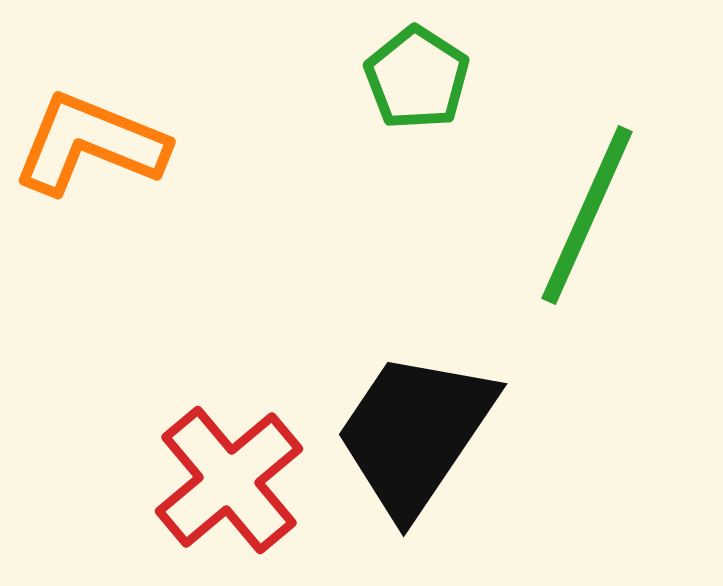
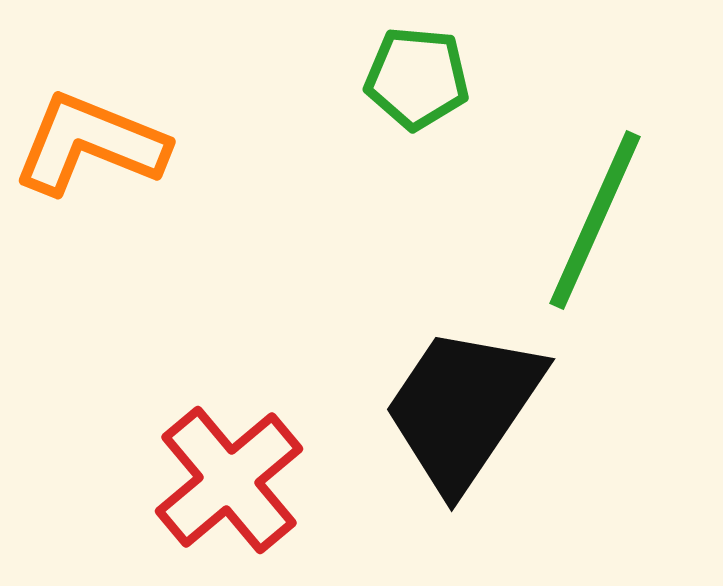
green pentagon: rotated 28 degrees counterclockwise
green line: moved 8 px right, 5 px down
black trapezoid: moved 48 px right, 25 px up
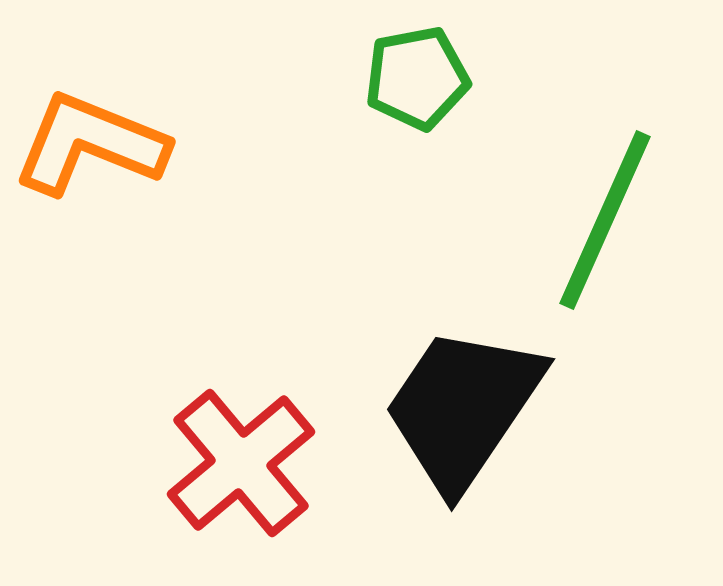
green pentagon: rotated 16 degrees counterclockwise
green line: moved 10 px right
red cross: moved 12 px right, 17 px up
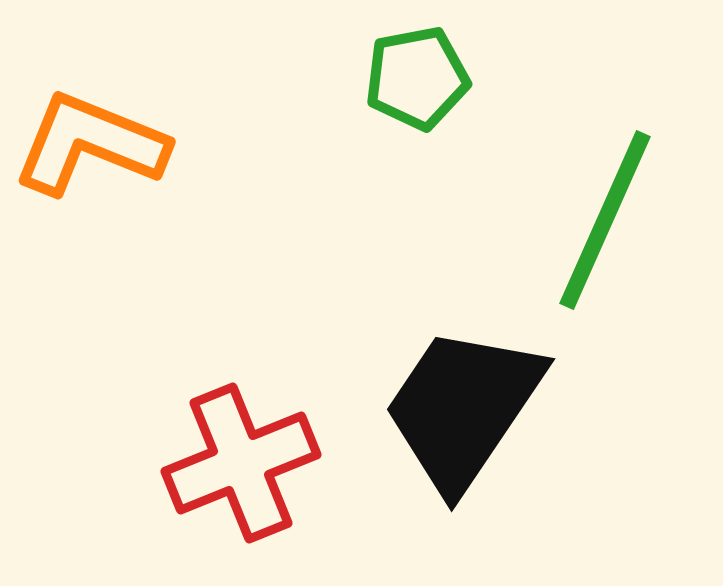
red cross: rotated 18 degrees clockwise
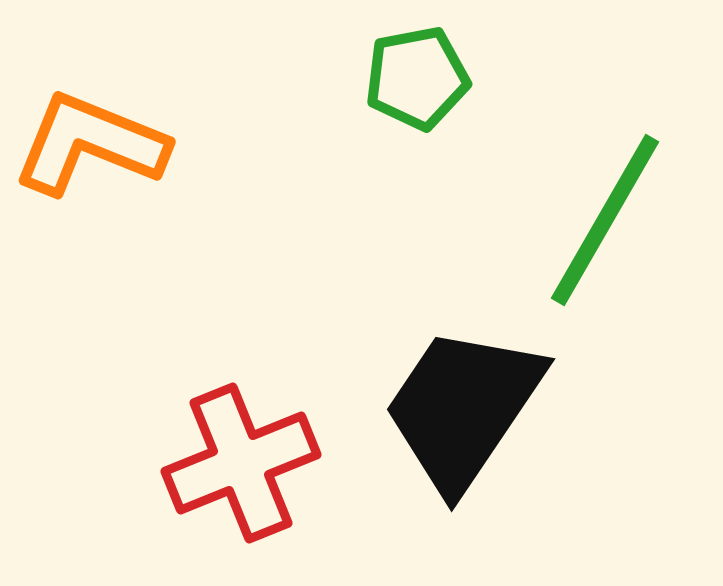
green line: rotated 6 degrees clockwise
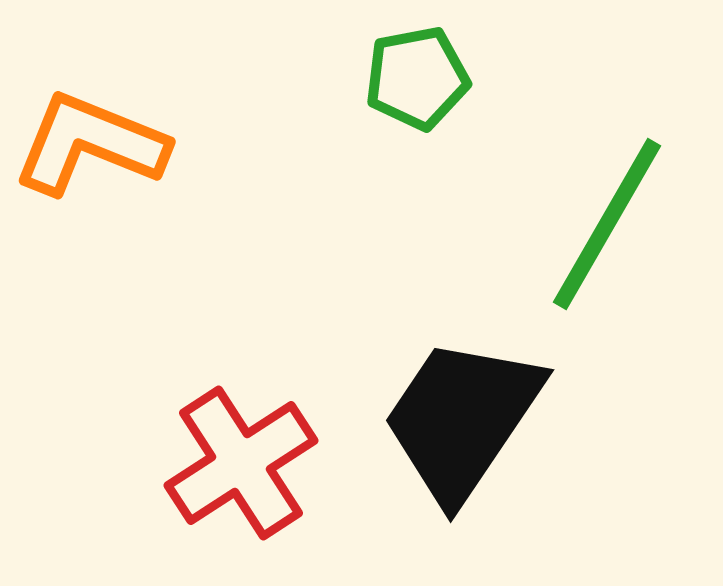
green line: moved 2 px right, 4 px down
black trapezoid: moved 1 px left, 11 px down
red cross: rotated 11 degrees counterclockwise
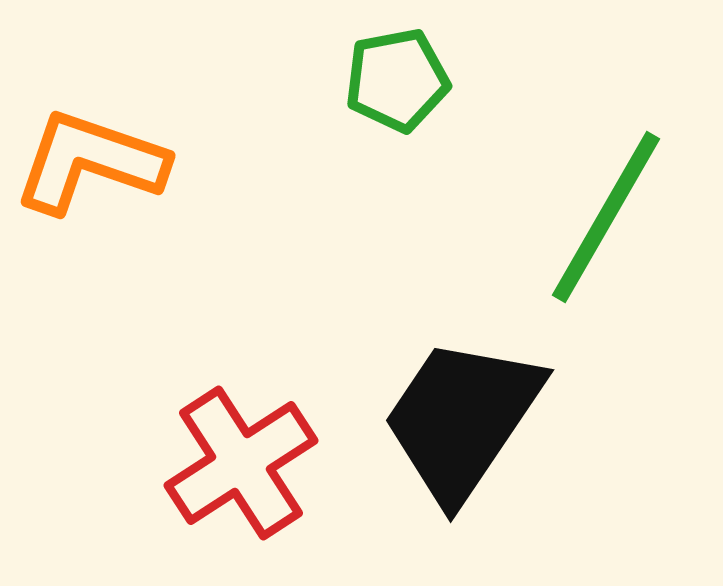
green pentagon: moved 20 px left, 2 px down
orange L-shape: moved 18 px down; rotated 3 degrees counterclockwise
green line: moved 1 px left, 7 px up
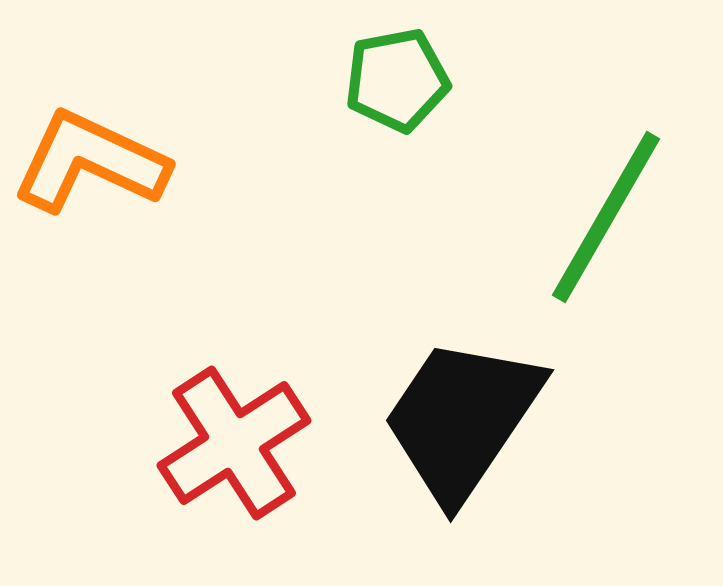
orange L-shape: rotated 6 degrees clockwise
red cross: moved 7 px left, 20 px up
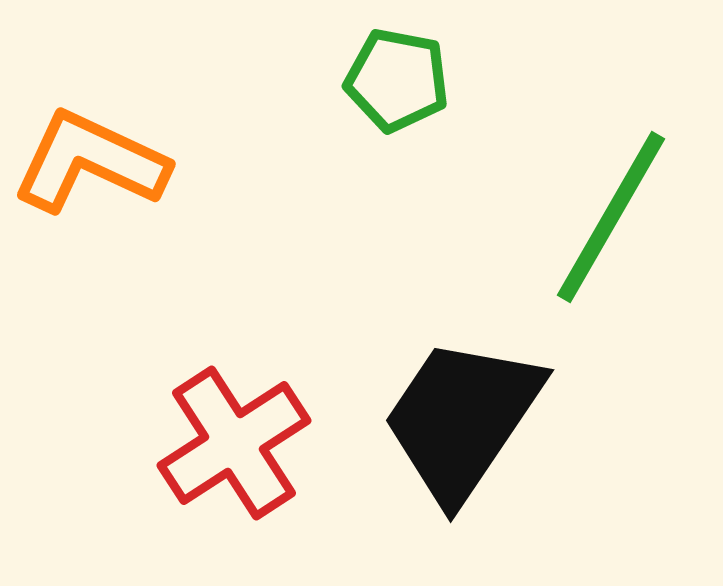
green pentagon: rotated 22 degrees clockwise
green line: moved 5 px right
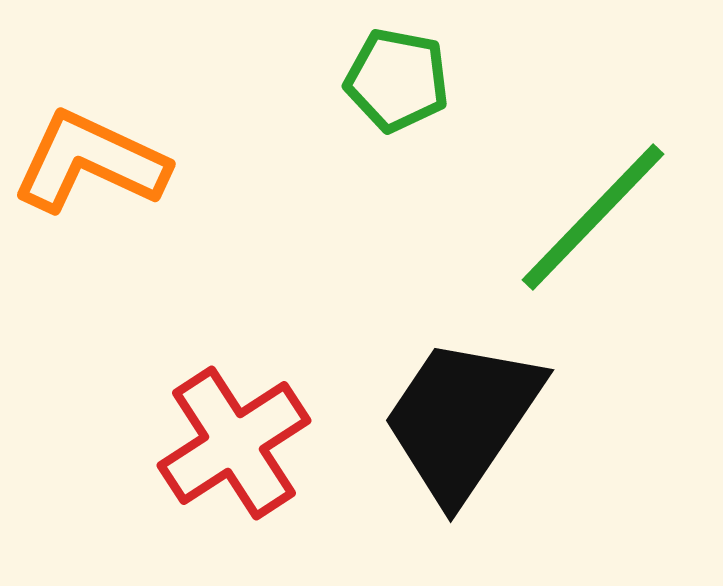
green line: moved 18 px left; rotated 14 degrees clockwise
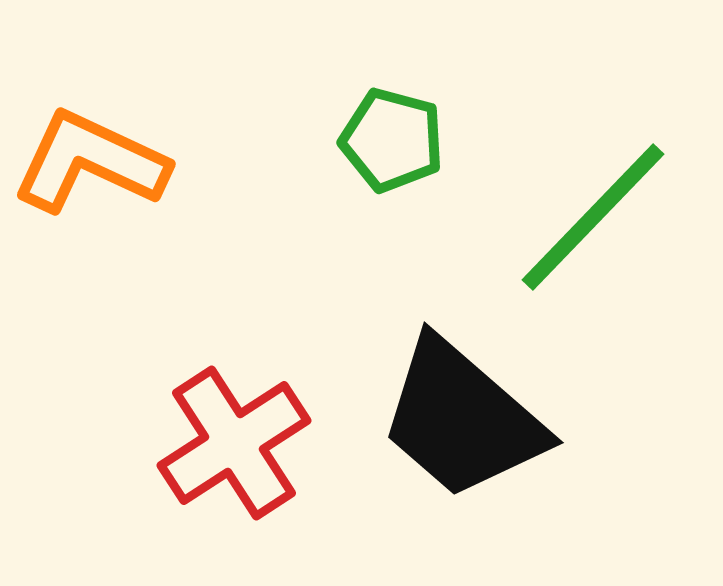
green pentagon: moved 5 px left, 60 px down; rotated 4 degrees clockwise
black trapezoid: rotated 83 degrees counterclockwise
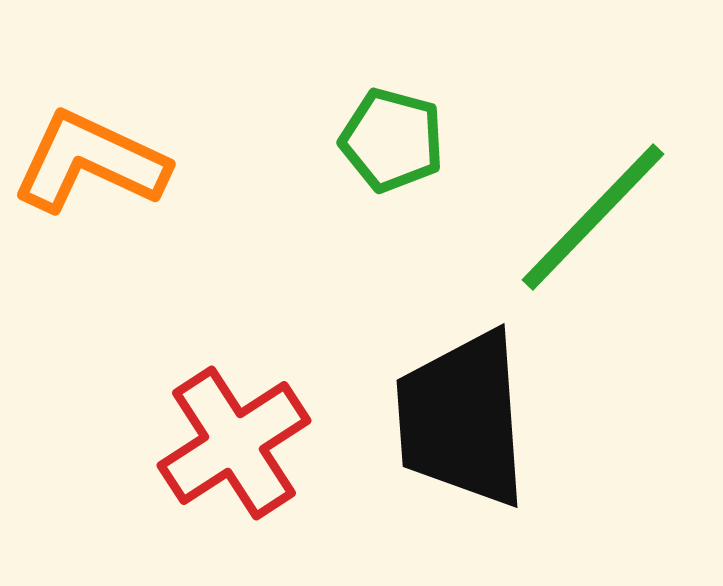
black trapezoid: rotated 45 degrees clockwise
